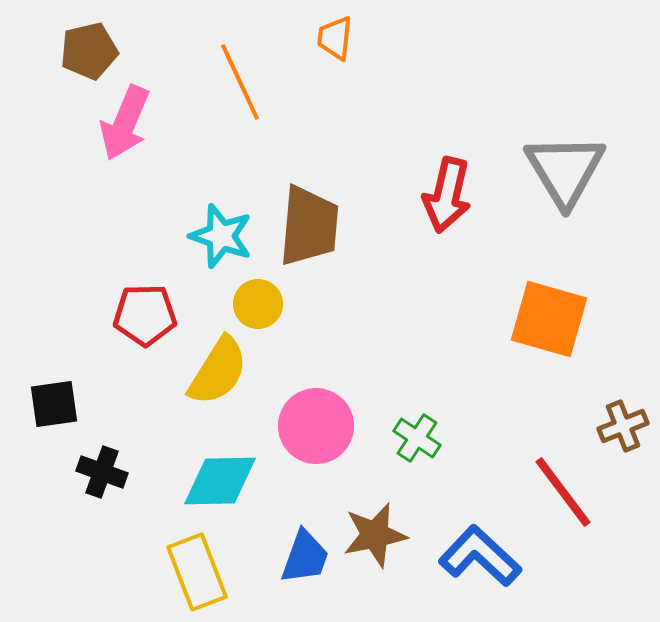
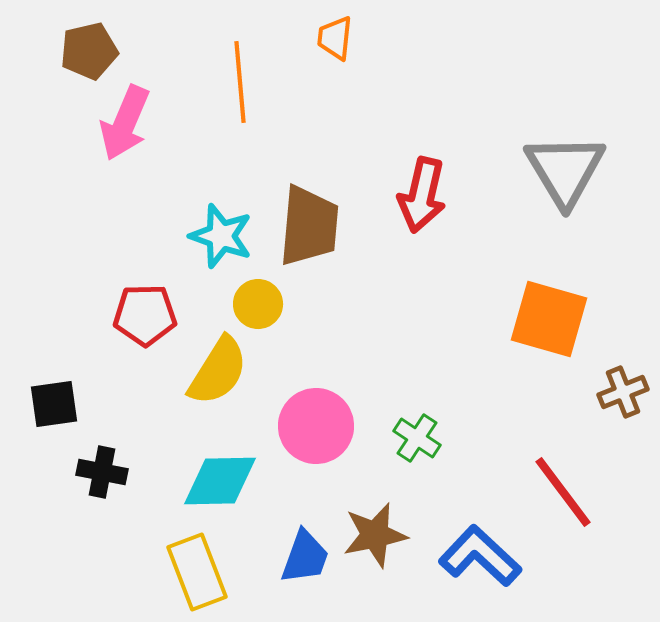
orange line: rotated 20 degrees clockwise
red arrow: moved 25 px left
brown cross: moved 34 px up
black cross: rotated 9 degrees counterclockwise
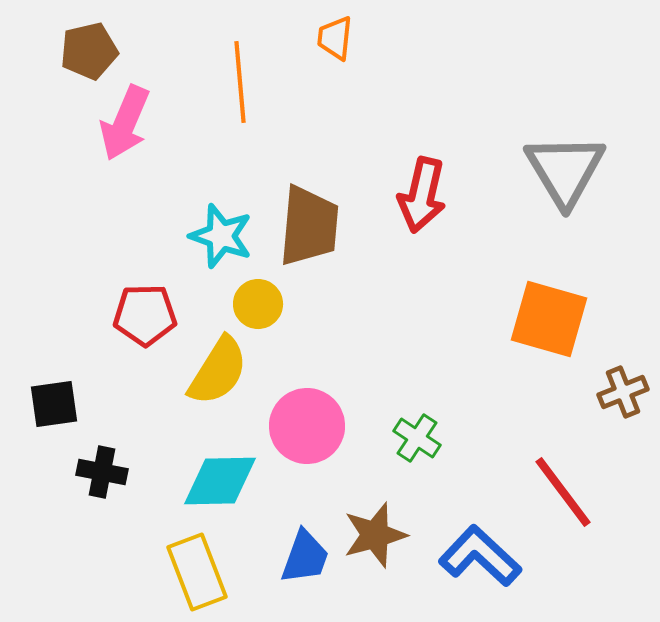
pink circle: moved 9 px left
brown star: rotated 4 degrees counterclockwise
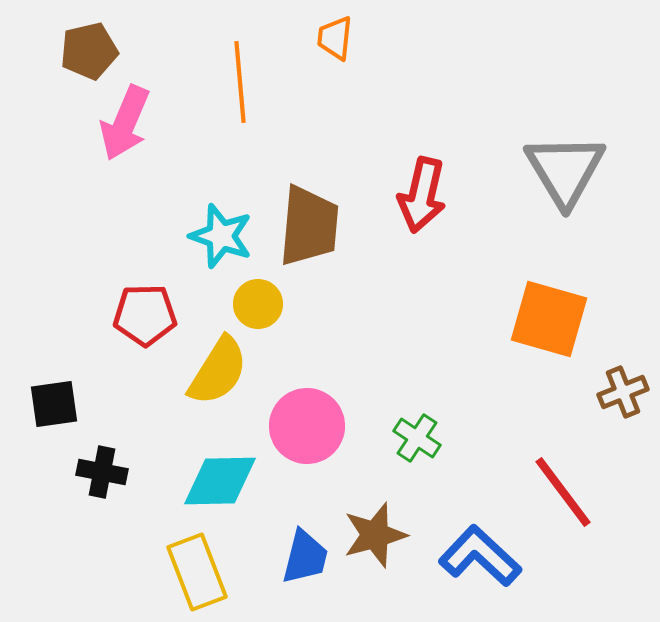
blue trapezoid: rotated 6 degrees counterclockwise
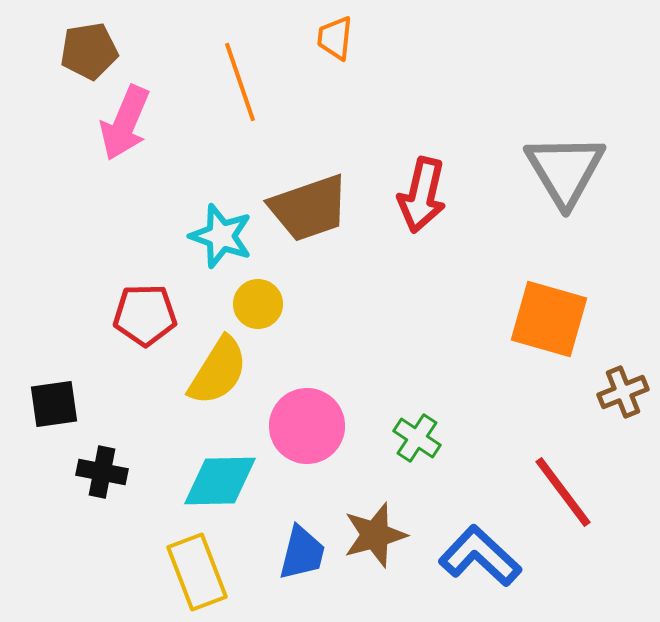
brown pentagon: rotated 4 degrees clockwise
orange line: rotated 14 degrees counterclockwise
brown trapezoid: moved 18 px up; rotated 66 degrees clockwise
blue trapezoid: moved 3 px left, 4 px up
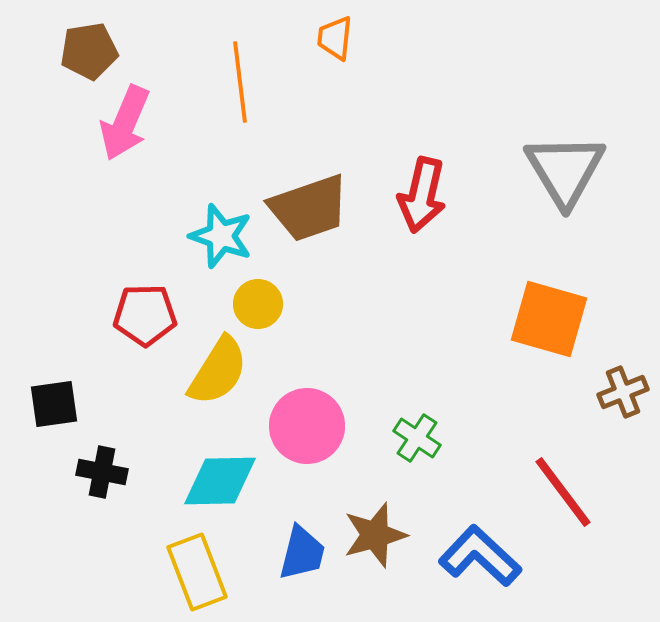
orange line: rotated 12 degrees clockwise
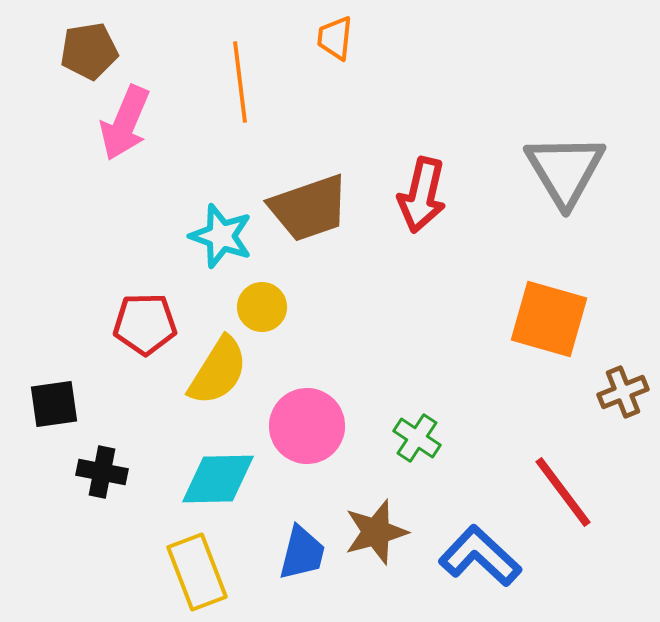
yellow circle: moved 4 px right, 3 px down
red pentagon: moved 9 px down
cyan diamond: moved 2 px left, 2 px up
brown star: moved 1 px right, 3 px up
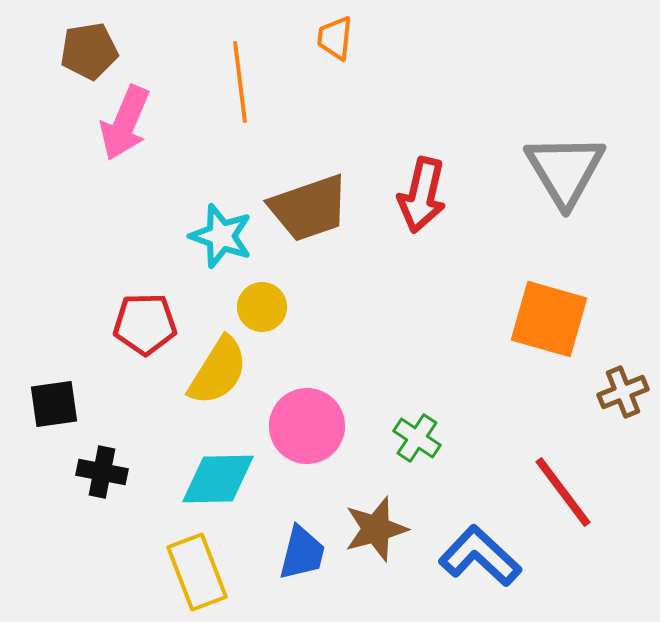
brown star: moved 3 px up
